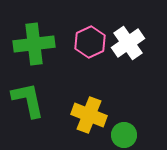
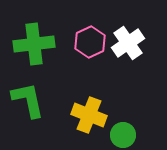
green circle: moved 1 px left
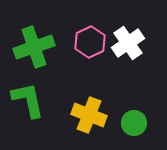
green cross: moved 3 px down; rotated 12 degrees counterclockwise
green circle: moved 11 px right, 12 px up
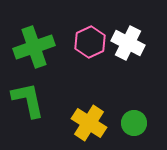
white cross: rotated 28 degrees counterclockwise
yellow cross: moved 8 px down; rotated 12 degrees clockwise
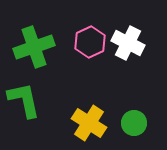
green L-shape: moved 4 px left
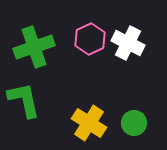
pink hexagon: moved 3 px up
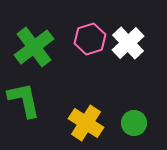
pink hexagon: rotated 8 degrees clockwise
white cross: rotated 20 degrees clockwise
green cross: rotated 18 degrees counterclockwise
yellow cross: moved 3 px left
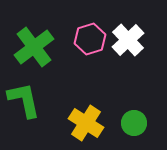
white cross: moved 3 px up
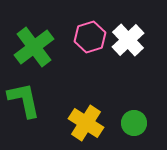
pink hexagon: moved 2 px up
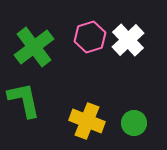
yellow cross: moved 1 px right, 2 px up; rotated 12 degrees counterclockwise
